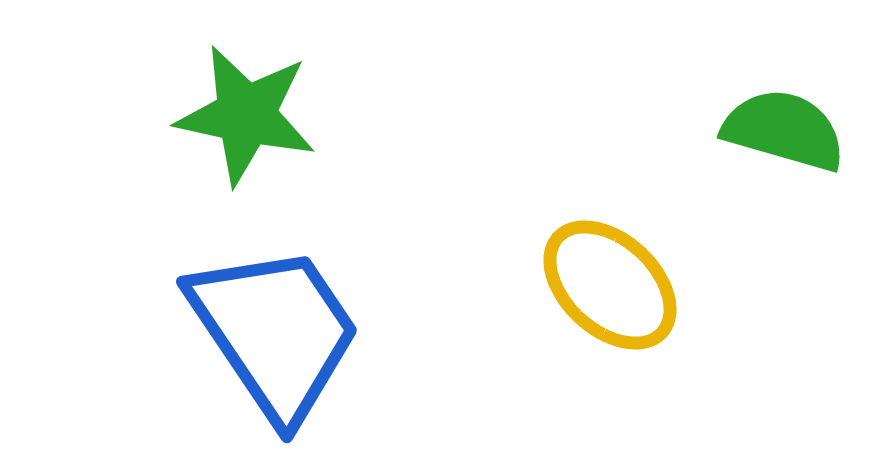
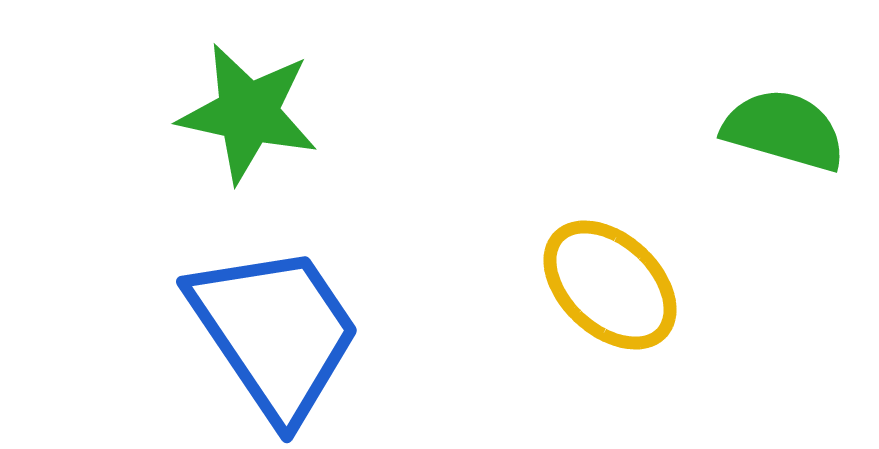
green star: moved 2 px right, 2 px up
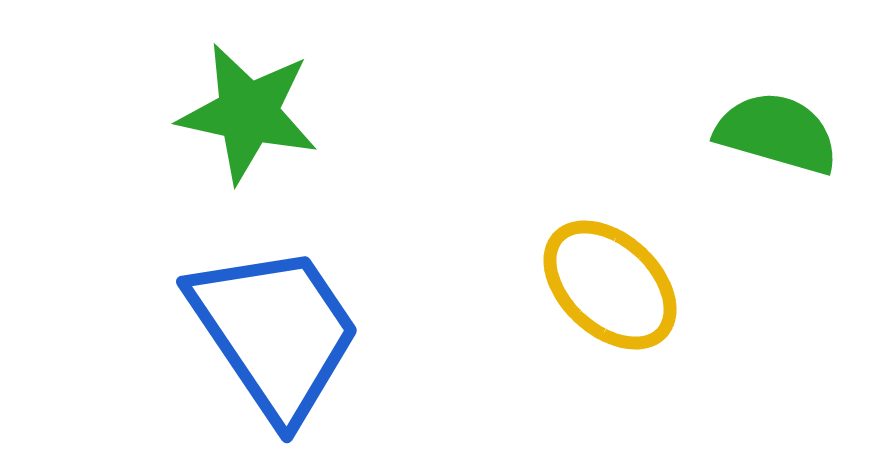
green semicircle: moved 7 px left, 3 px down
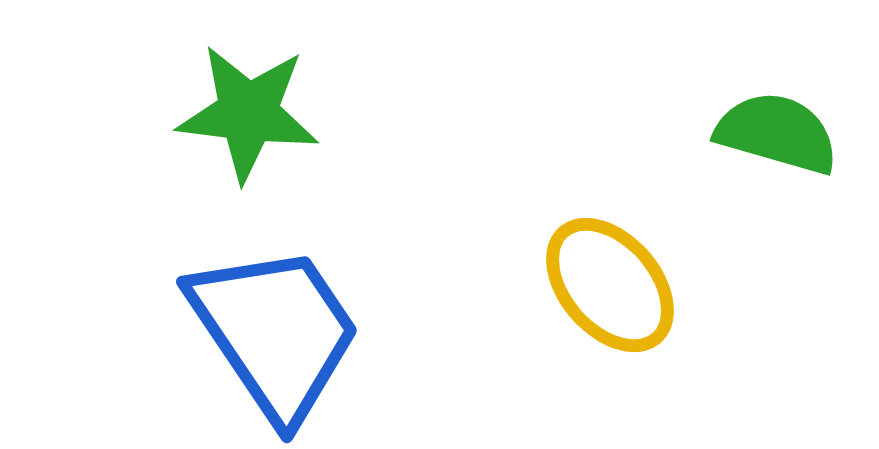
green star: rotated 5 degrees counterclockwise
yellow ellipse: rotated 6 degrees clockwise
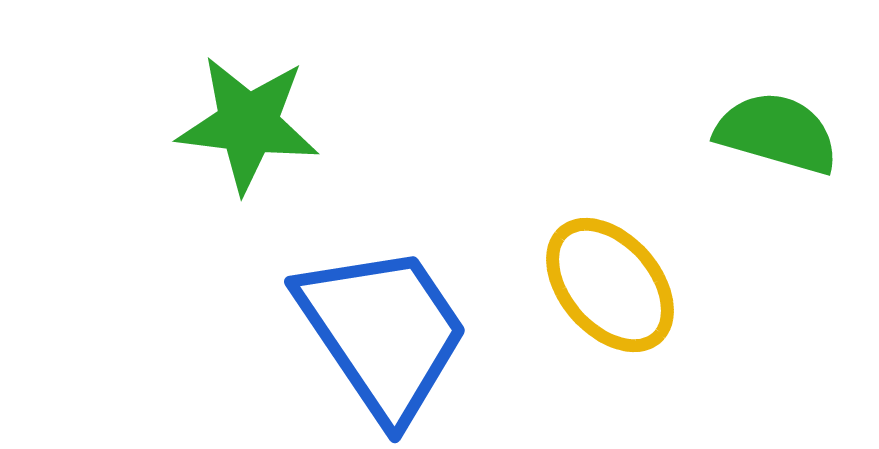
green star: moved 11 px down
blue trapezoid: moved 108 px right
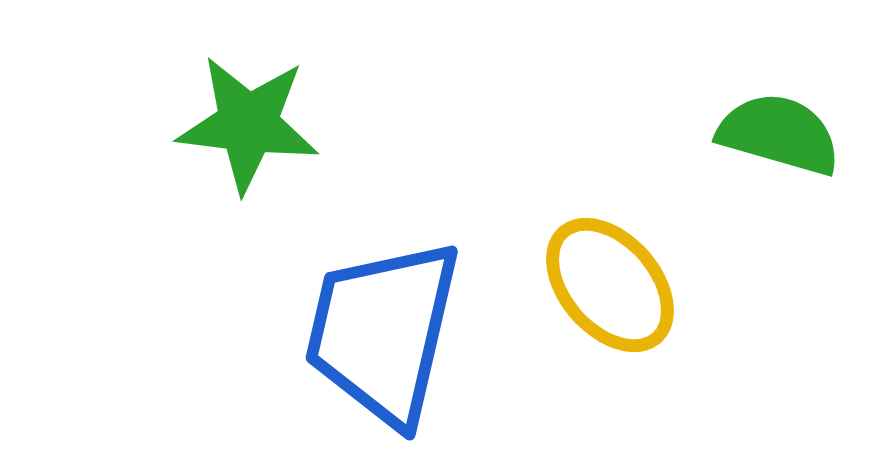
green semicircle: moved 2 px right, 1 px down
blue trapezoid: rotated 133 degrees counterclockwise
